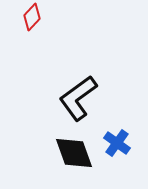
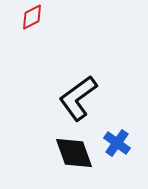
red diamond: rotated 20 degrees clockwise
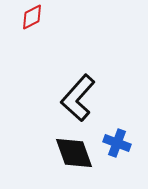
black L-shape: rotated 12 degrees counterclockwise
blue cross: rotated 16 degrees counterclockwise
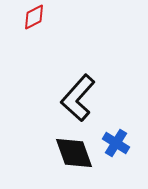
red diamond: moved 2 px right
blue cross: moved 1 px left; rotated 12 degrees clockwise
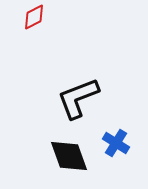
black L-shape: rotated 27 degrees clockwise
black diamond: moved 5 px left, 3 px down
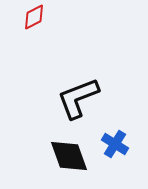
blue cross: moved 1 px left, 1 px down
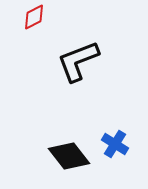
black L-shape: moved 37 px up
black diamond: rotated 18 degrees counterclockwise
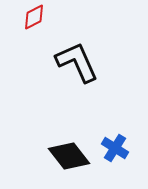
black L-shape: moved 1 px left, 1 px down; rotated 87 degrees clockwise
blue cross: moved 4 px down
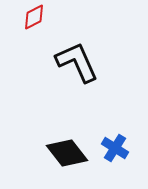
black diamond: moved 2 px left, 3 px up
